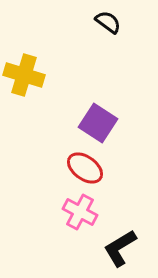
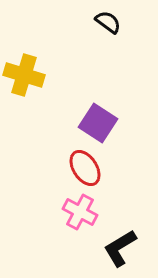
red ellipse: rotated 21 degrees clockwise
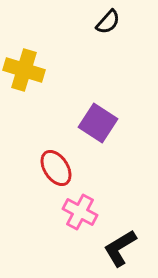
black semicircle: rotated 96 degrees clockwise
yellow cross: moved 5 px up
red ellipse: moved 29 px left
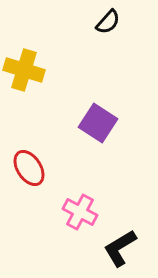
red ellipse: moved 27 px left
